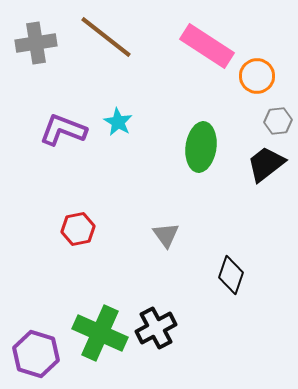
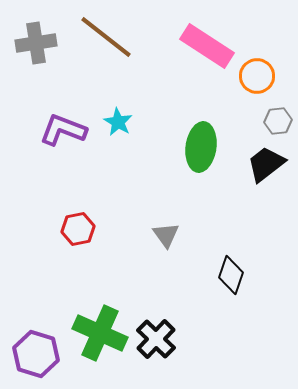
black cross: moved 11 px down; rotated 18 degrees counterclockwise
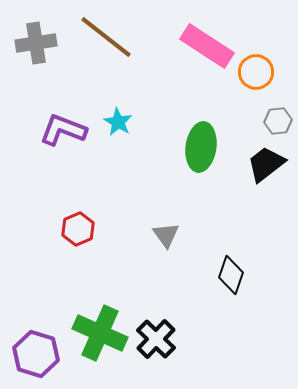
orange circle: moved 1 px left, 4 px up
red hexagon: rotated 12 degrees counterclockwise
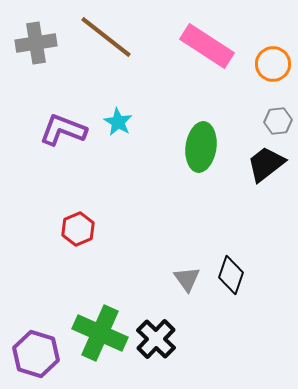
orange circle: moved 17 px right, 8 px up
gray triangle: moved 21 px right, 44 px down
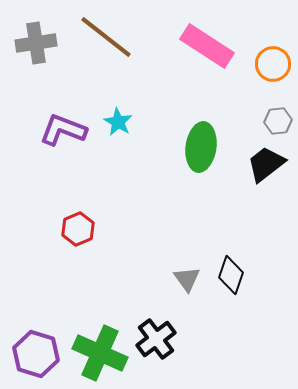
green cross: moved 20 px down
black cross: rotated 9 degrees clockwise
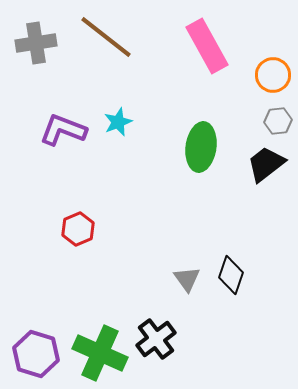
pink rectangle: rotated 28 degrees clockwise
orange circle: moved 11 px down
cyan star: rotated 20 degrees clockwise
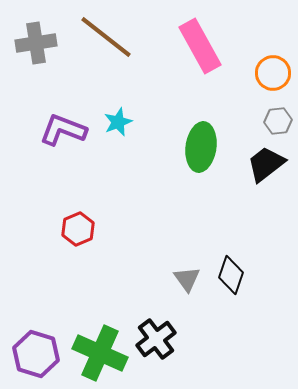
pink rectangle: moved 7 px left
orange circle: moved 2 px up
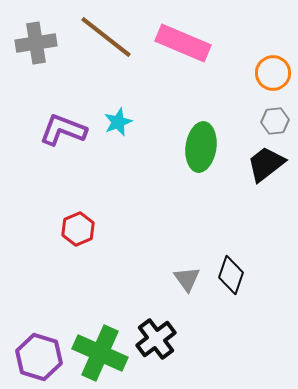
pink rectangle: moved 17 px left, 3 px up; rotated 38 degrees counterclockwise
gray hexagon: moved 3 px left
purple hexagon: moved 3 px right, 3 px down
